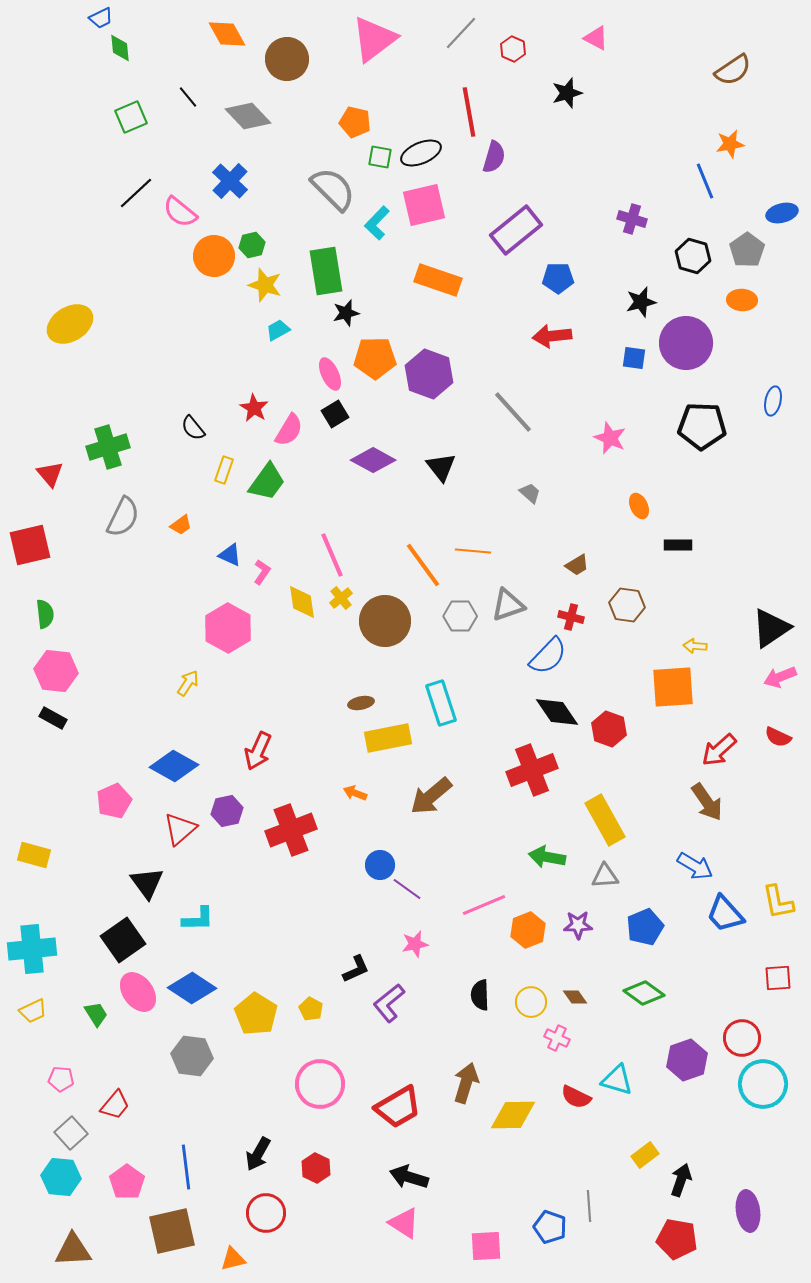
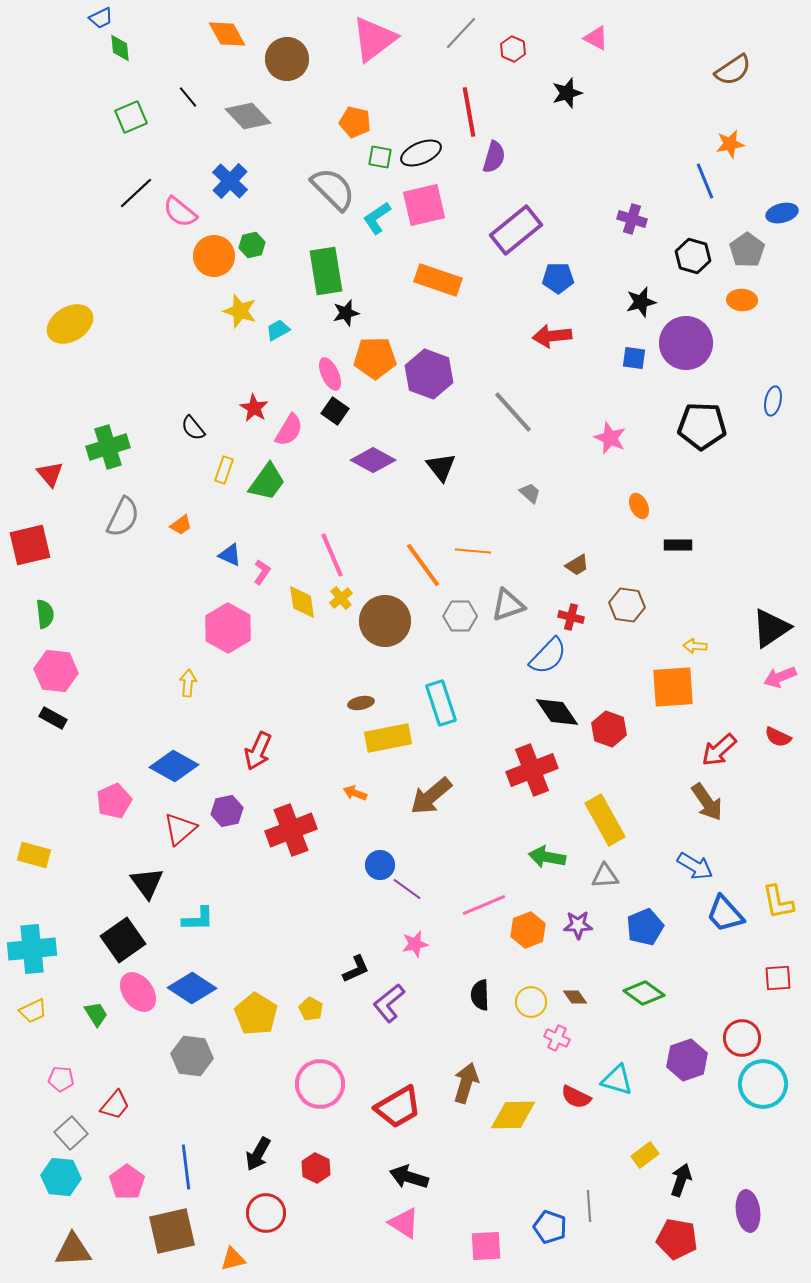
cyan L-shape at (377, 223): moved 5 px up; rotated 12 degrees clockwise
yellow star at (265, 285): moved 25 px left, 26 px down
black square at (335, 414): moved 3 px up; rotated 24 degrees counterclockwise
yellow arrow at (188, 683): rotated 28 degrees counterclockwise
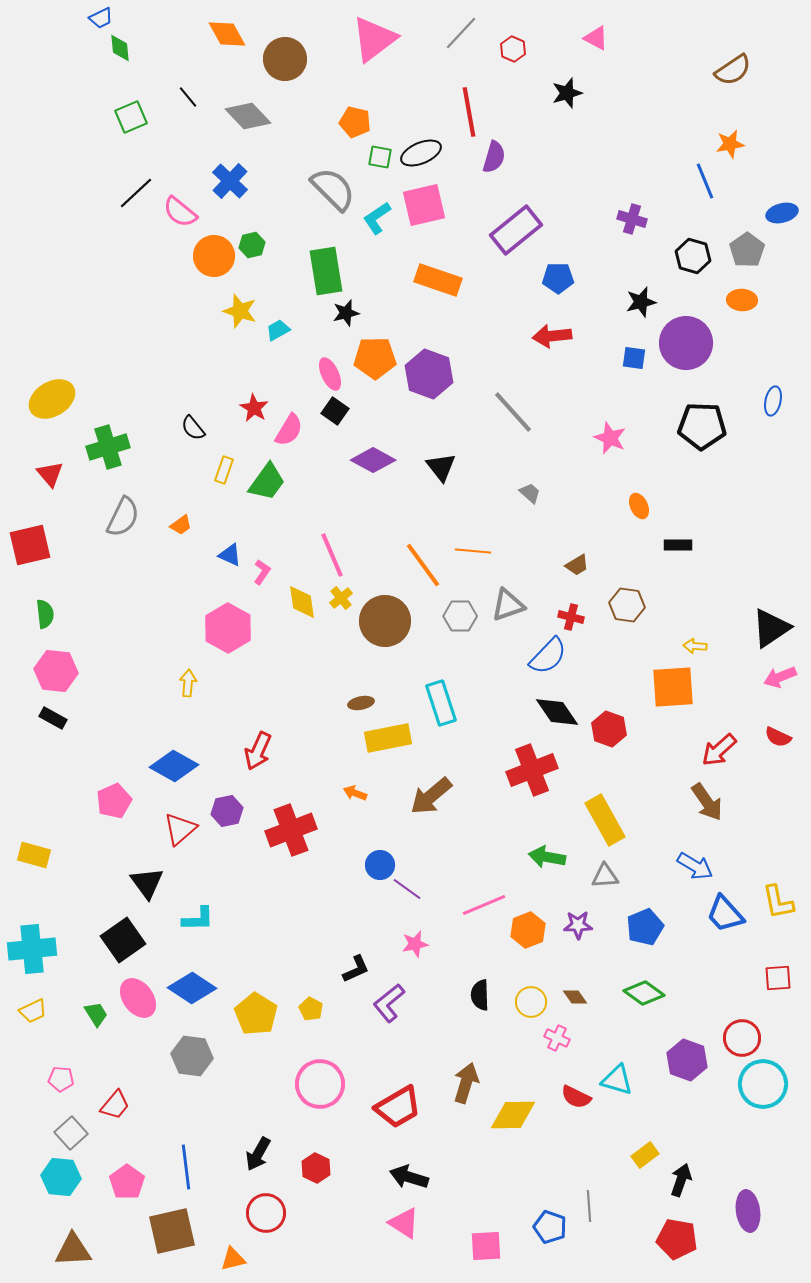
brown circle at (287, 59): moved 2 px left
yellow ellipse at (70, 324): moved 18 px left, 75 px down
pink ellipse at (138, 992): moved 6 px down
purple hexagon at (687, 1060): rotated 21 degrees counterclockwise
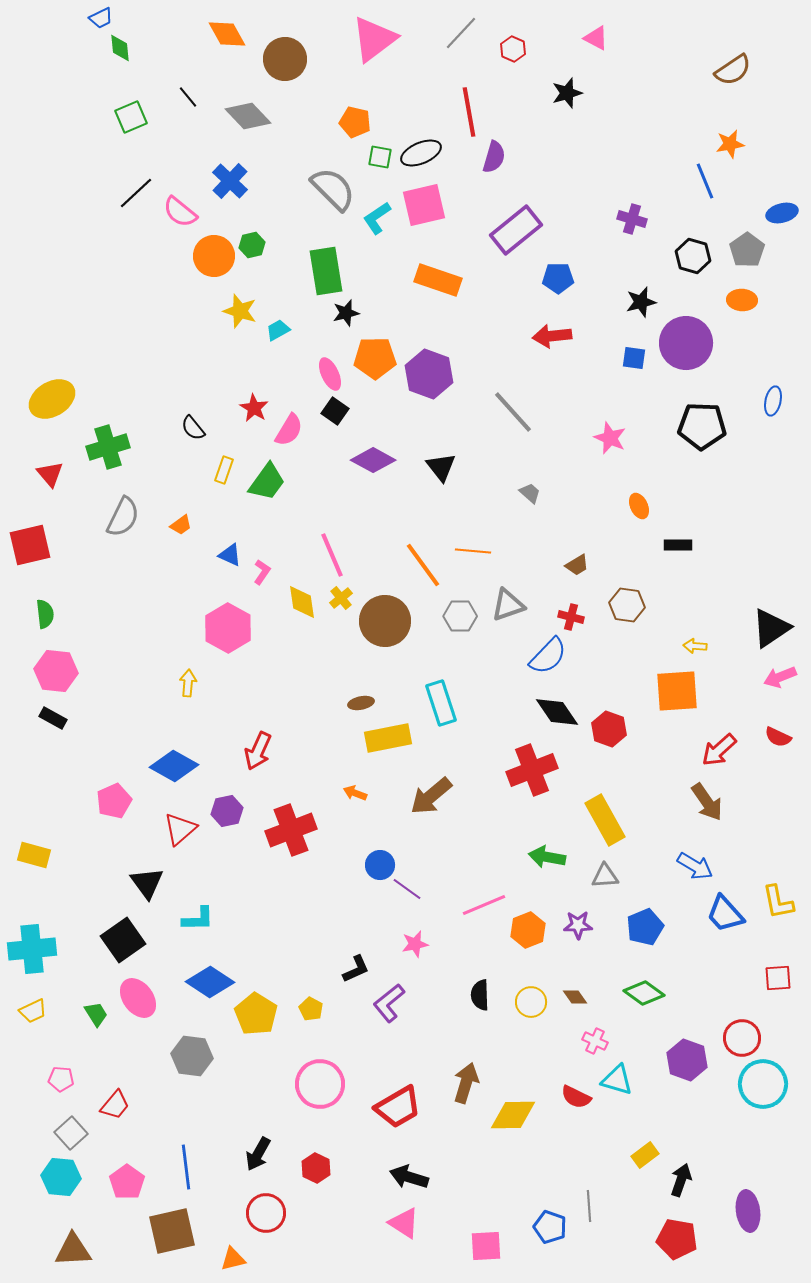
orange square at (673, 687): moved 4 px right, 4 px down
blue diamond at (192, 988): moved 18 px right, 6 px up
pink cross at (557, 1038): moved 38 px right, 3 px down
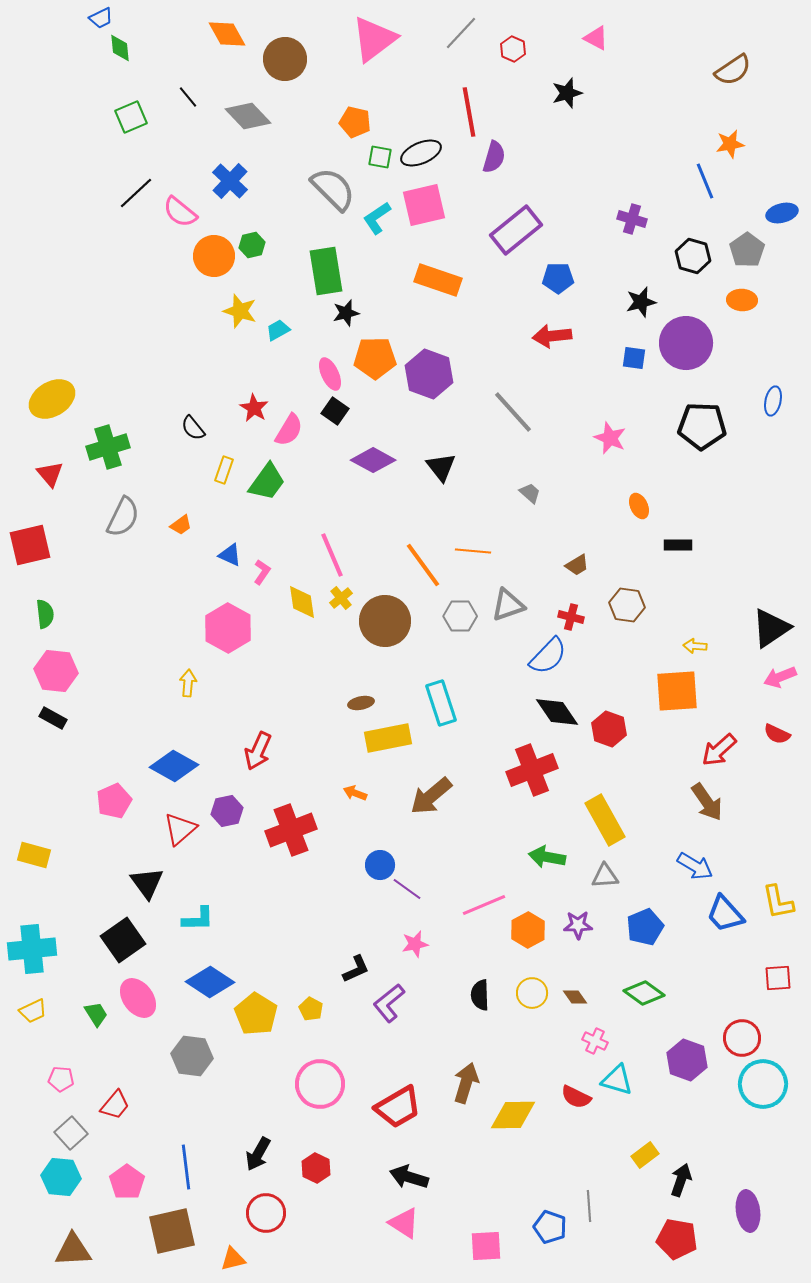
red semicircle at (778, 737): moved 1 px left, 3 px up
orange hexagon at (528, 930): rotated 8 degrees counterclockwise
yellow circle at (531, 1002): moved 1 px right, 9 px up
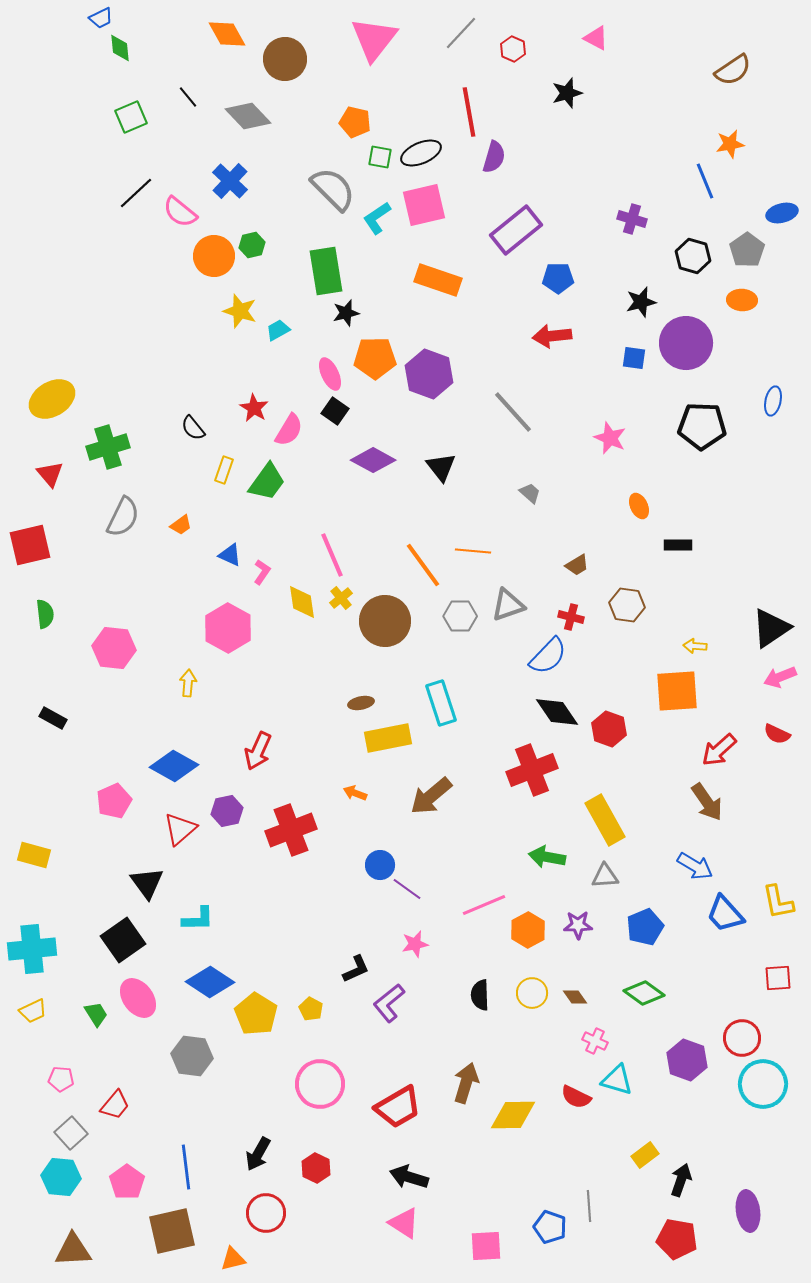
pink triangle at (374, 39): rotated 15 degrees counterclockwise
pink hexagon at (56, 671): moved 58 px right, 23 px up
